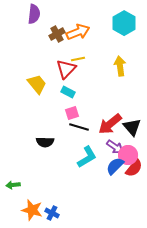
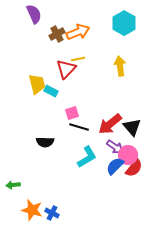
purple semicircle: rotated 30 degrees counterclockwise
yellow trapezoid: rotated 25 degrees clockwise
cyan rectangle: moved 17 px left, 1 px up
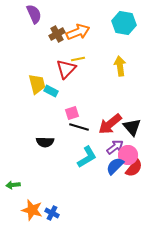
cyan hexagon: rotated 20 degrees counterclockwise
purple arrow: rotated 72 degrees counterclockwise
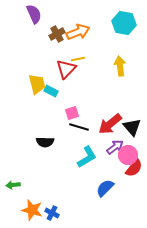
blue semicircle: moved 10 px left, 22 px down
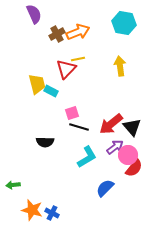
red arrow: moved 1 px right
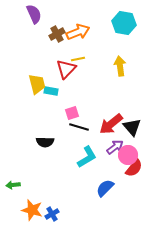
cyan rectangle: rotated 16 degrees counterclockwise
blue cross: moved 1 px down; rotated 32 degrees clockwise
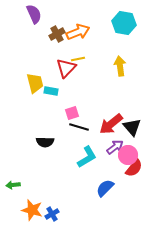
red triangle: moved 1 px up
yellow trapezoid: moved 2 px left, 1 px up
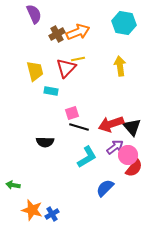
yellow trapezoid: moved 12 px up
red arrow: rotated 20 degrees clockwise
green arrow: rotated 16 degrees clockwise
